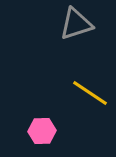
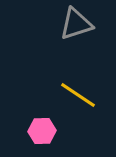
yellow line: moved 12 px left, 2 px down
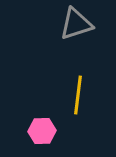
yellow line: rotated 63 degrees clockwise
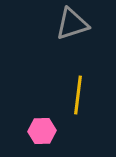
gray triangle: moved 4 px left
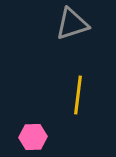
pink hexagon: moved 9 px left, 6 px down
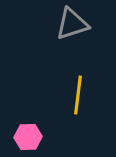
pink hexagon: moved 5 px left
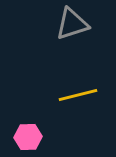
yellow line: rotated 69 degrees clockwise
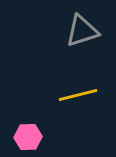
gray triangle: moved 10 px right, 7 px down
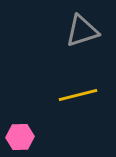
pink hexagon: moved 8 px left
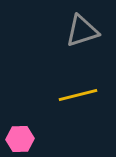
pink hexagon: moved 2 px down
